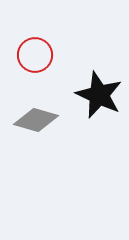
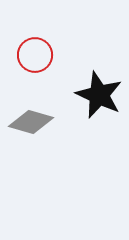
gray diamond: moved 5 px left, 2 px down
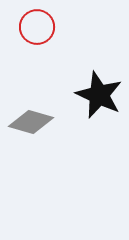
red circle: moved 2 px right, 28 px up
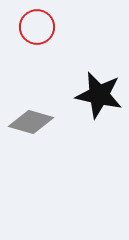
black star: rotated 12 degrees counterclockwise
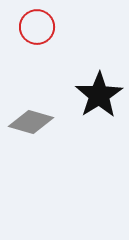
black star: rotated 27 degrees clockwise
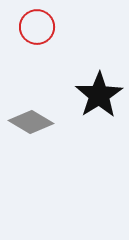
gray diamond: rotated 15 degrees clockwise
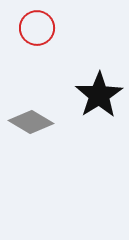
red circle: moved 1 px down
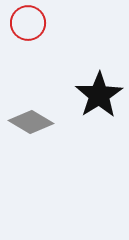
red circle: moved 9 px left, 5 px up
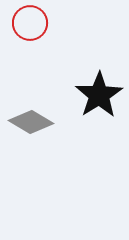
red circle: moved 2 px right
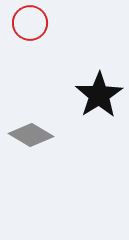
gray diamond: moved 13 px down
